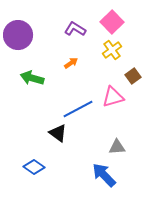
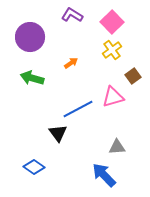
purple L-shape: moved 3 px left, 14 px up
purple circle: moved 12 px right, 2 px down
black triangle: rotated 18 degrees clockwise
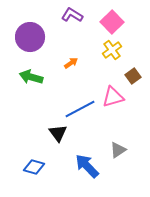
green arrow: moved 1 px left, 1 px up
blue line: moved 2 px right
gray triangle: moved 1 px right, 3 px down; rotated 30 degrees counterclockwise
blue diamond: rotated 20 degrees counterclockwise
blue arrow: moved 17 px left, 9 px up
